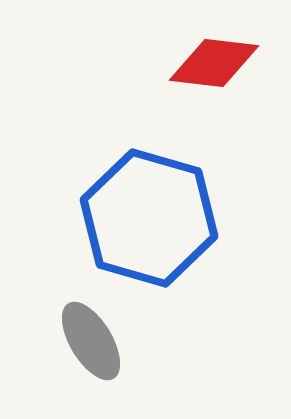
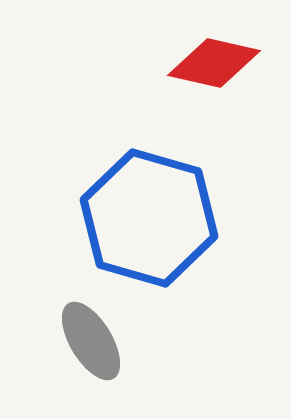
red diamond: rotated 6 degrees clockwise
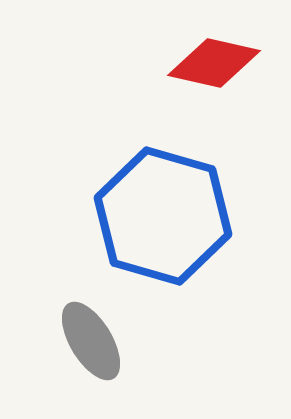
blue hexagon: moved 14 px right, 2 px up
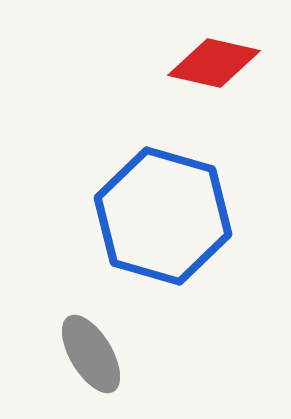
gray ellipse: moved 13 px down
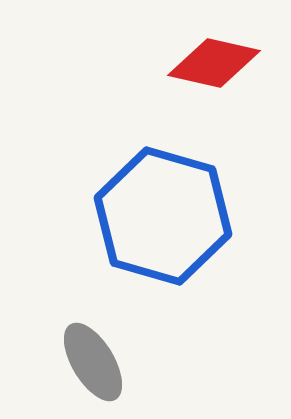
gray ellipse: moved 2 px right, 8 px down
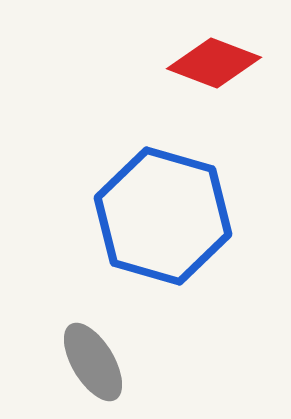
red diamond: rotated 8 degrees clockwise
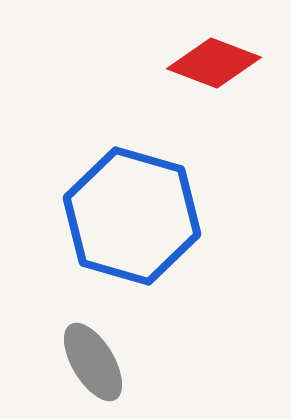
blue hexagon: moved 31 px left
